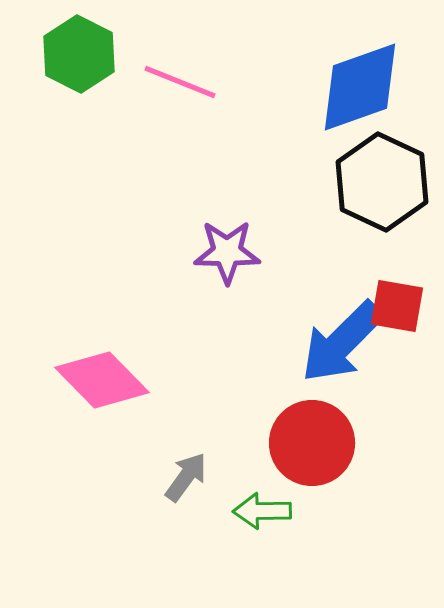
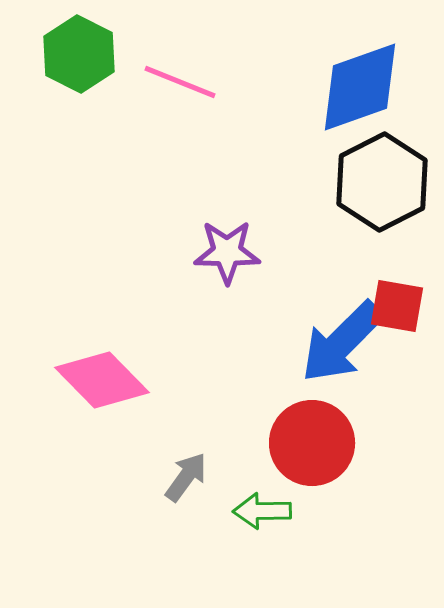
black hexagon: rotated 8 degrees clockwise
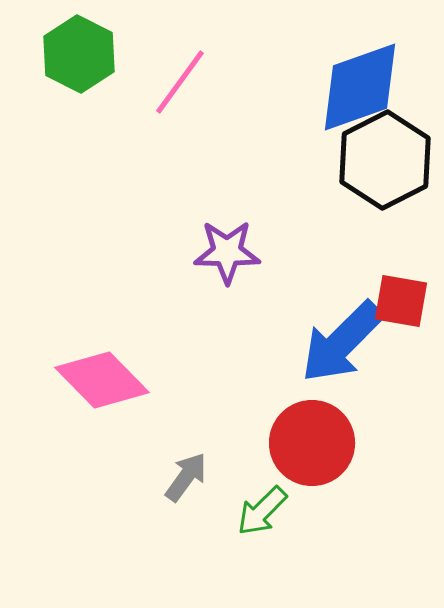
pink line: rotated 76 degrees counterclockwise
black hexagon: moved 3 px right, 22 px up
red square: moved 4 px right, 5 px up
green arrow: rotated 44 degrees counterclockwise
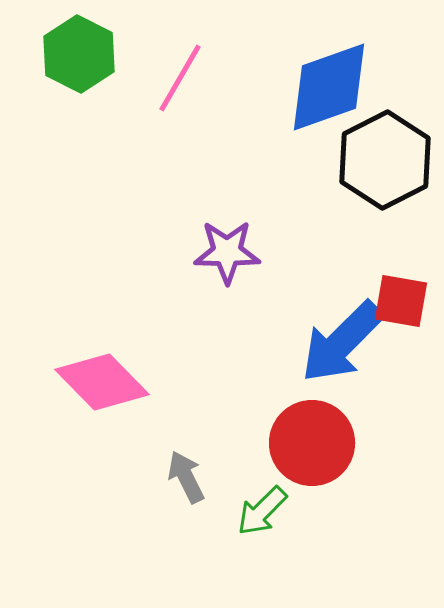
pink line: moved 4 px up; rotated 6 degrees counterclockwise
blue diamond: moved 31 px left
pink diamond: moved 2 px down
gray arrow: rotated 62 degrees counterclockwise
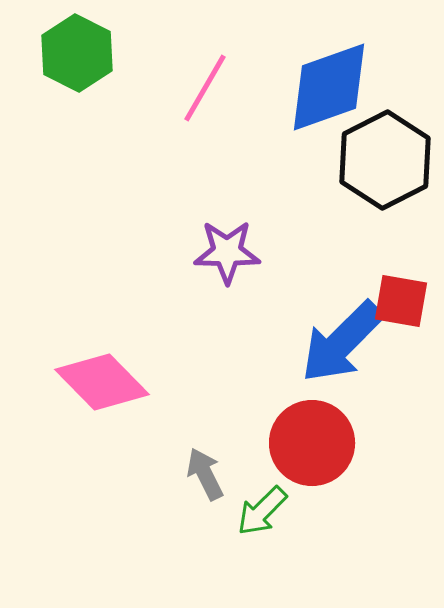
green hexagon: moved 2 px left, 1 px up
pink line: moved 25 px right, 10 px down
gray arrow: moved 19 px right, 3 px up
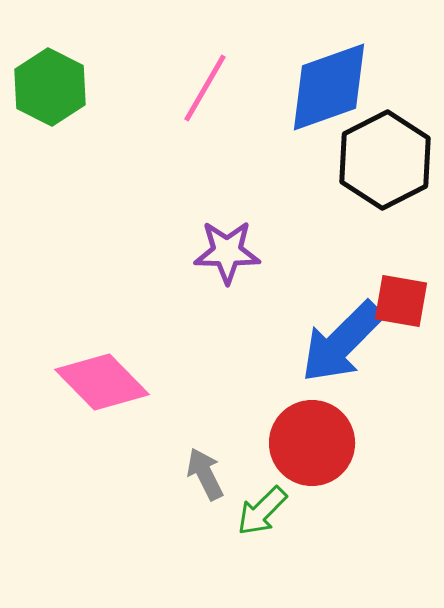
green hexagon: moved 27 px left, 34 px down
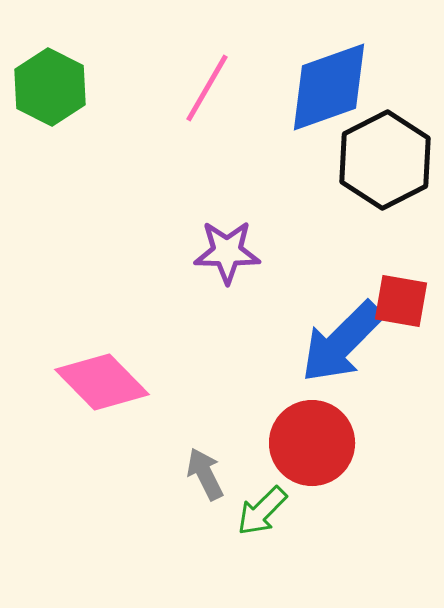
pink line: moved 2 px right
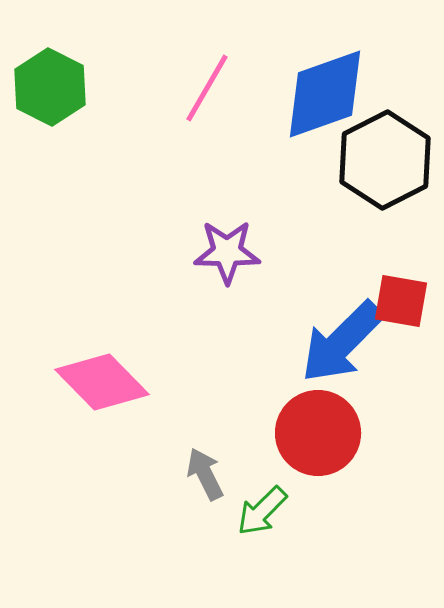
blue diamond: moved 4 px left, 7 px down
red circle: moved 6 px right, 10 px up
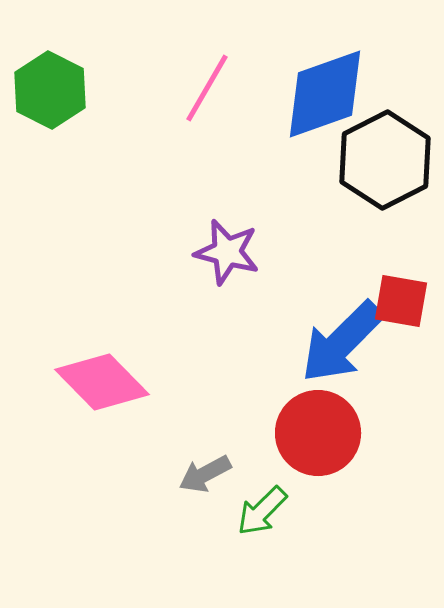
green hexagon: moved 3 px down
purple star: rotated 14 degrees clockwise
gray arrow: rotated 92 degrees counterclockwise
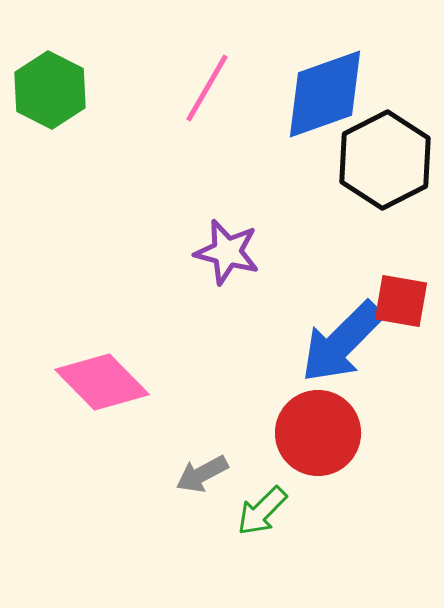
gray arrow: moved 3 px left
